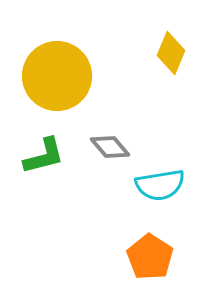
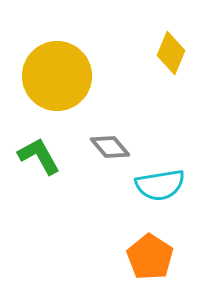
green L-shape: moved 5 px left; rotated 105 degrees counterclockwise
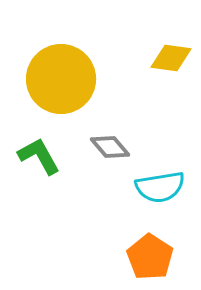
yellow diamond: moved 5 px down; rotated 75 degrees clockwise
yellow circle: moved 4 px right, 3 px down
cyan semicircle: moved 2 px down
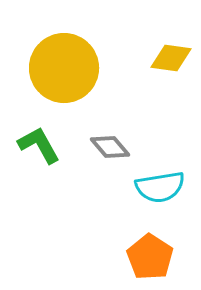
yellow circle: moved 3 px right, 11 px up
green L-shape: moved 11 px up
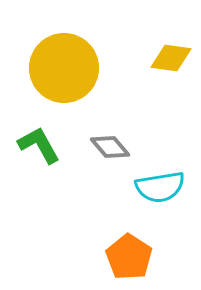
orange pentagon: moved 21 px left
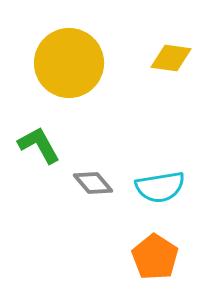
yellow circle: moved 5 px right, 5 px up
gray diamond: moved 17 px left, 36 px down
orange pentagon: moved 26 px right
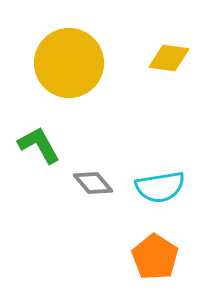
yellow diamond: moved 2 px left
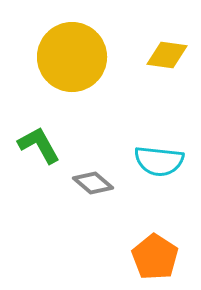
yellow diamond: moved 2 px left, 3 px up
yellow circle: moved 3 px right, 6 px up
gray diamond: rotated 9 degrees counterclockwise
cyan semicircle: moved 1 px left, 26 px up; rotated 15 degrees clockwise
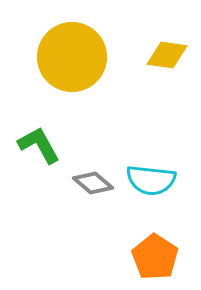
cyan semicircle: moved 8 px left, 19 px down
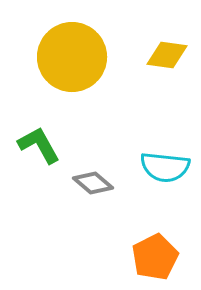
cyan semicircle: moved 14 px right, 13 px up
orange pentagon: rotated 12 degrees clockwise
